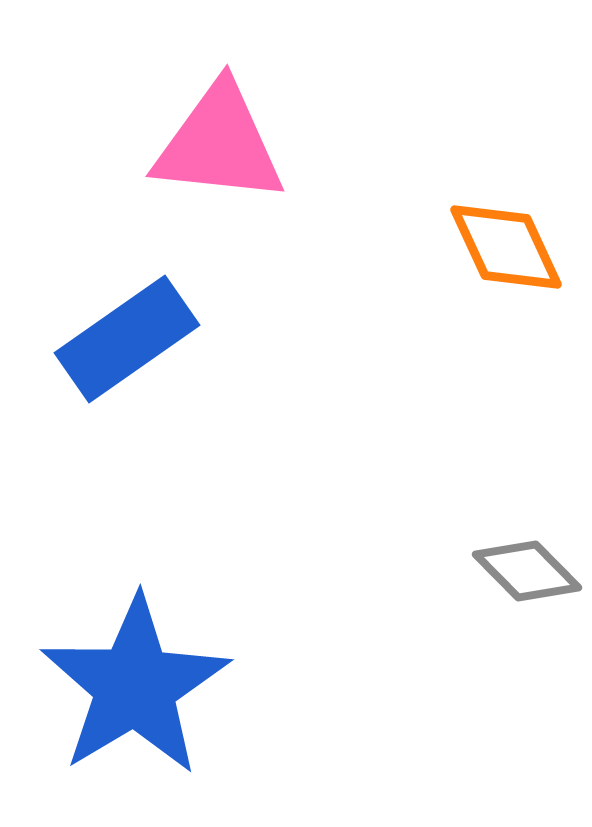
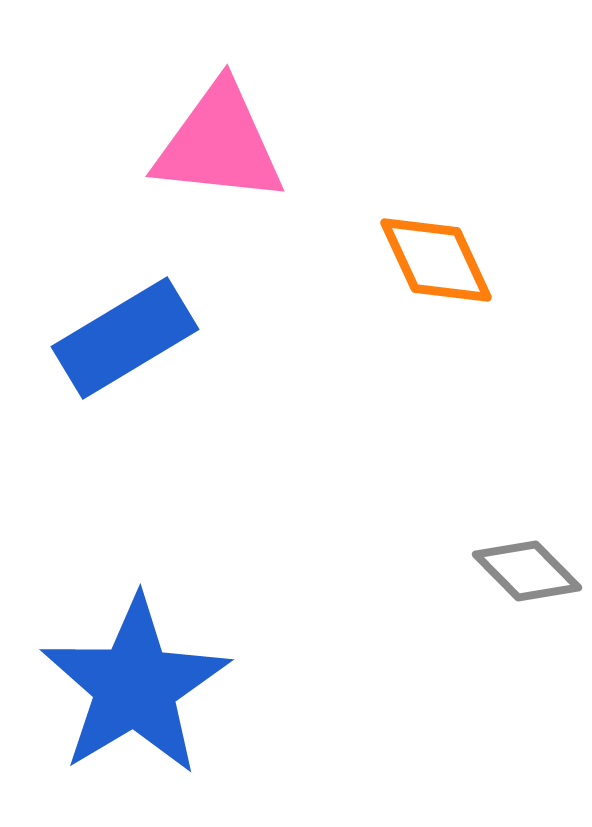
orange diamond: moved 70 px left, 13 px down
blue rectangle: moved 2 px left, 1 px up; rotated 4 degrees clockwise
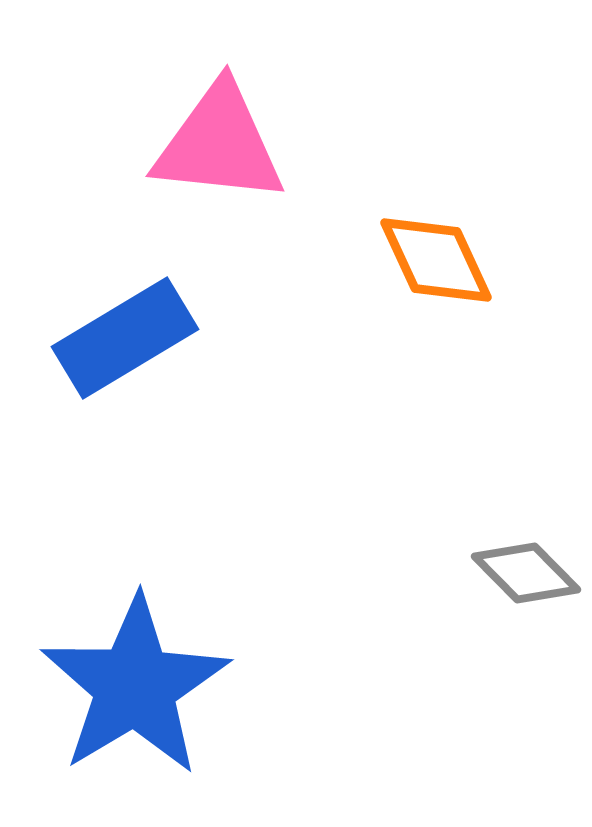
gray diamond: moved 1 px left, 2 px down
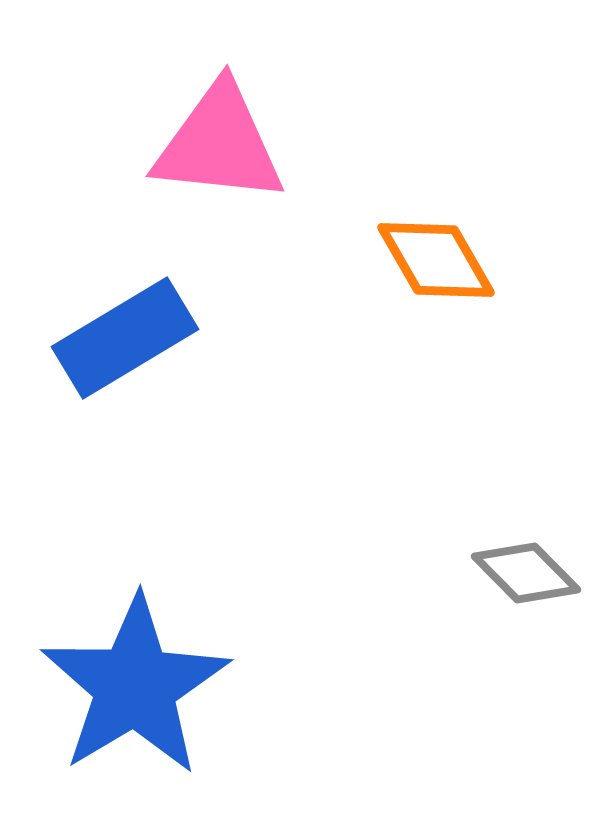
orange diamond: rotated 5 degrees counterclockwise
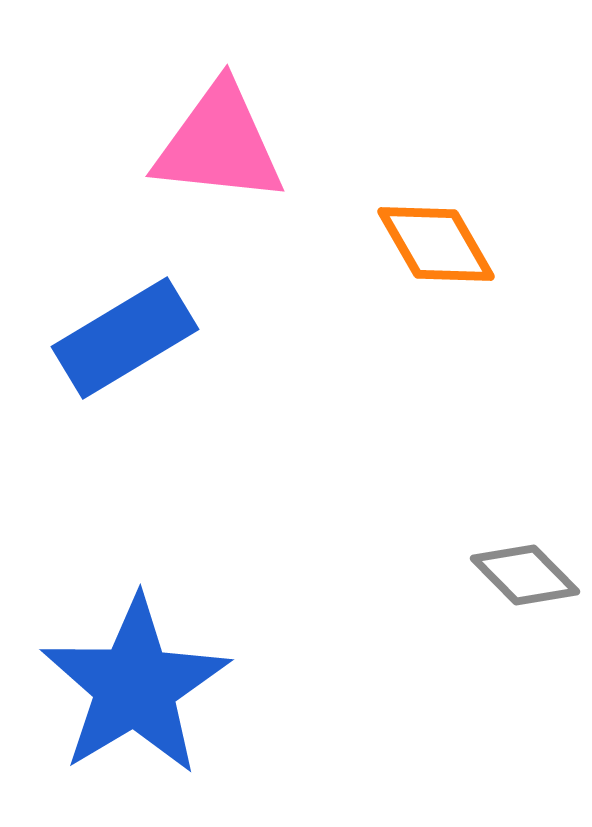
orange diamond: moved 16 px up
gray diamond: moved 1 px left, 2 px down
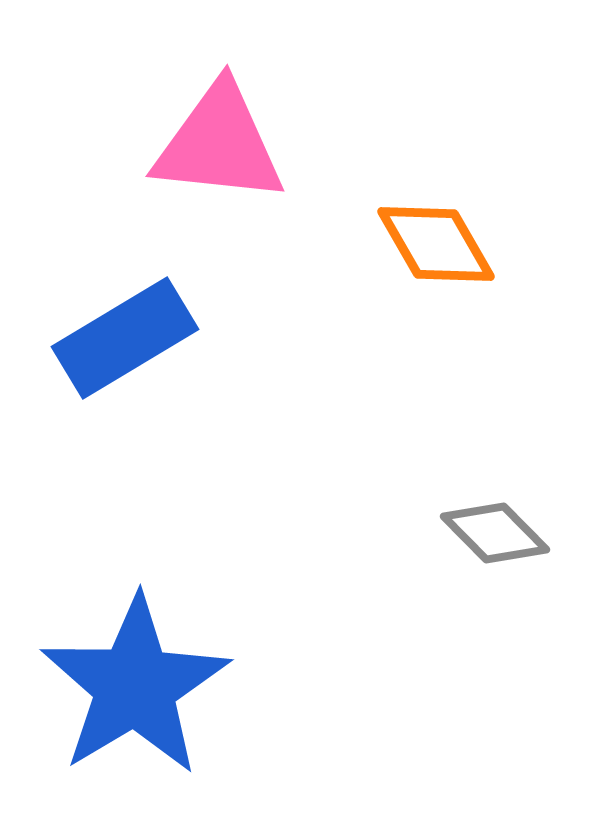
gray diamond: moved 30 px left, 42 px up
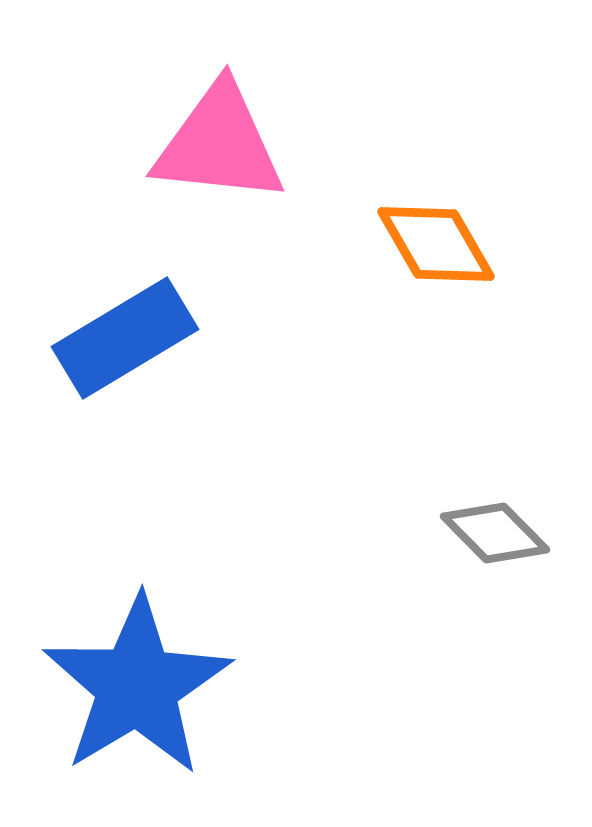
blue star: moved 2 px right
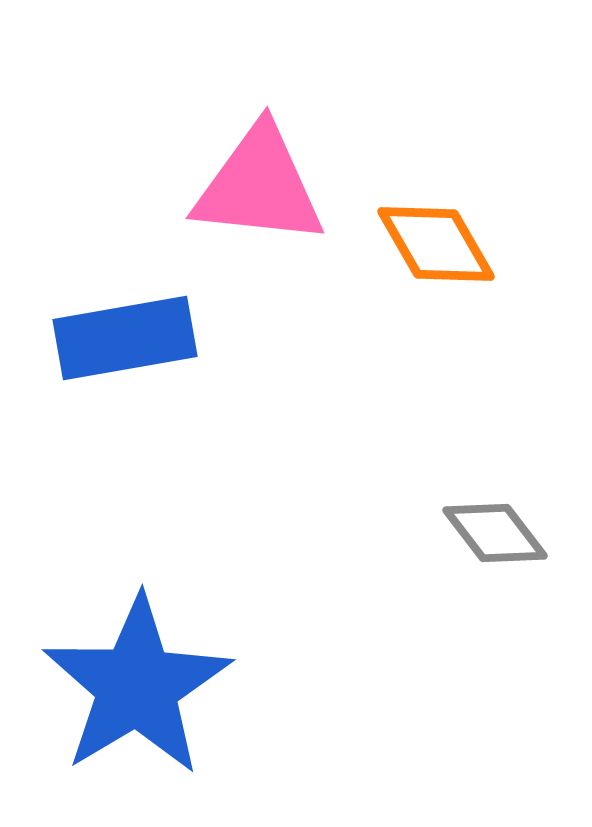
pink triangle: moved 40 px right, 42 px down
blue rectangle: rotated 21 degrees clockwise
gray diamond: rotated 7 degrees clockwise
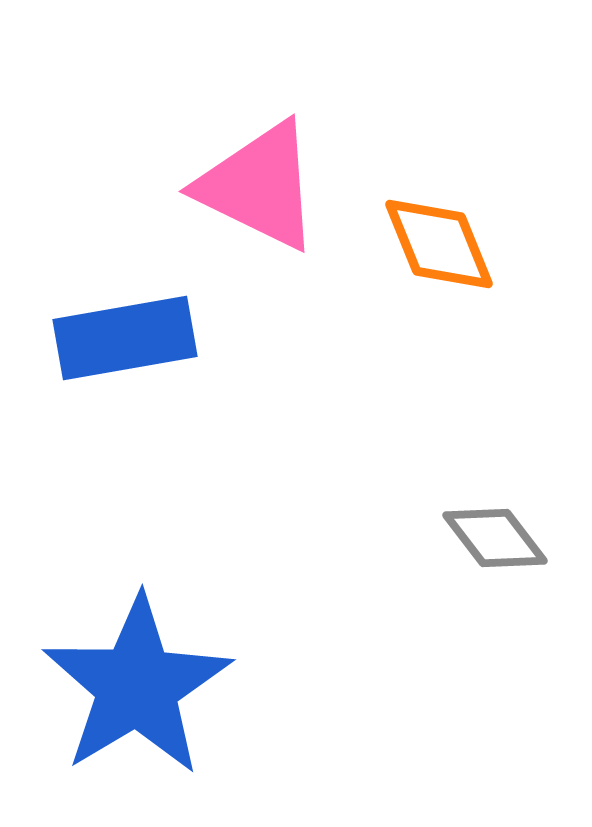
pink triangle: rotated 20 degrees clockwise
orange diamond: moved 3 px right; rotated 8 degrees clockwise
gray diamond: moved 5 px down
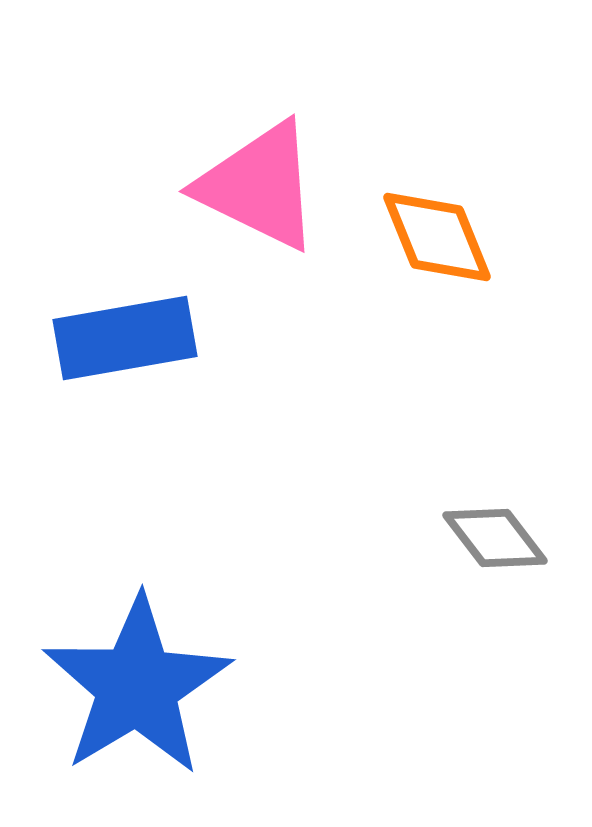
orange diamond: moved 2 px left, 7 px up
